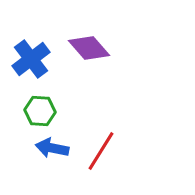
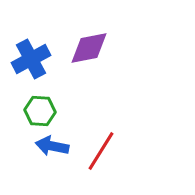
purple diamond: rotated 60 degrees counterclockwise
blue cross: rotated 9 degrees clockwise
blue arrow: moved 2 px up
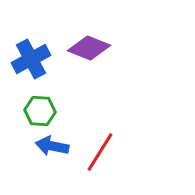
purple diamond: rotated 33 degrees clockwise
red line: moved 1 px left, 1 px down
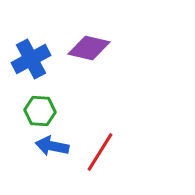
purple diamond: rotated 9 degrees counterclockwise
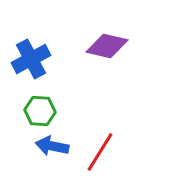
purple diamond: moved 18 px right, 2 px up
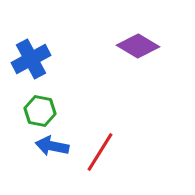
purple diamond: moved 31 px right; rotated 18 degrees clockwise
green hexagon: rotated 8 degrees clockwise
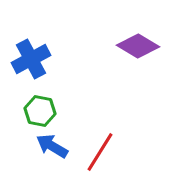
blue arrow: rotated 20 degrees clockwise
